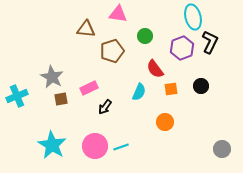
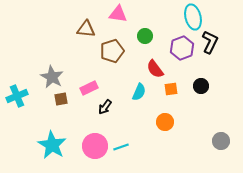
gray circle: moved 1 px left, 8 px up
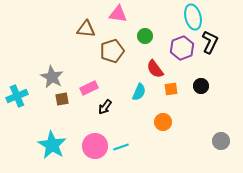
brown square: moved 1 px right
orange circle: moved 2 px left
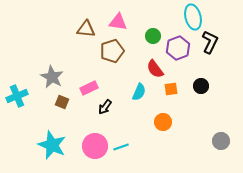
pink triangle: moved 8 px down
green circle: moved 8 px right
purple hexagon: moved 4 px left
brown square: moved 3 px down; rotated 32 degrees clockwise
cyan star: rotated 8 degrees counterclockwise
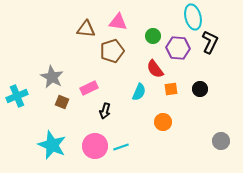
purple hexagon: rotated 25 degrees clockwise
black circle: moved 1 px left, 3 px down
black arrow: moved 4 px down; rotated 21 degrees counterclockwise
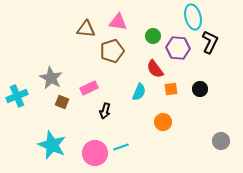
gray star: moved 1 px left, 1 px down
pink circle: moved 7 px down
